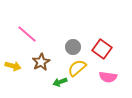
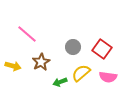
yellow semicircle: moved 4 px right, 5 px down
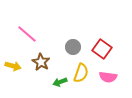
brown star: rotated 12 degrees counterclockwise
yellow semicircle: rotated 150 degrees clockwise
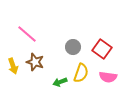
brown star: moved 6 px left; rotated 12 degrees counterclockwise
yellow arrow: rotated 56 degrees clockwise
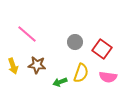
gray circle: moved 2 px right, 5 px up
brown star: moved 2 px right, 3 px down; rotated 12 degrees counterclockwise
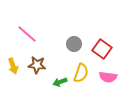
gray circle: moved 1 px left, 2 px down
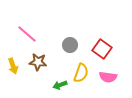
gray circle: moved 4 px left, 1 px down
brown star: moved 1 px right, 3 px up
green arrow: moved 3 px down
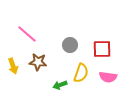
red square: rotated 36 degrees counterclockwise
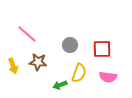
yellow semicircle: moved 2 px left
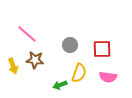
brown star: moved 3 px left, 2 px up
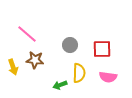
yellow arrow: moved 1 px down
yellow semicircle: rotated 18 degrees counterclockwise
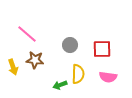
yellow semicircle: moved 1 px left, 1 px down
